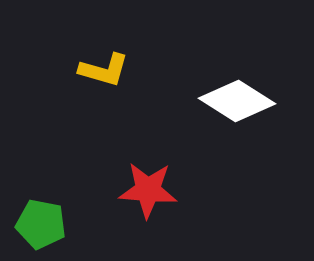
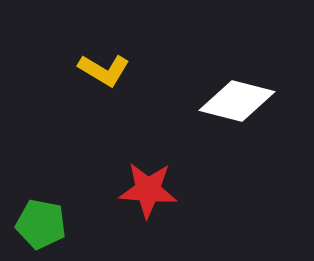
yellow L-shape: rotated 15 degrees clockwise
white diamond: rotated 18 degrees counterclockwise
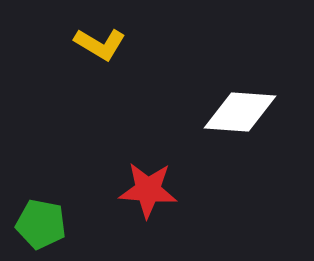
yellow L-shape: moved 4 px left, 26 px up
white diamond: moved 3 px right, 11 px down; rotated 10 degrees counterclockwise
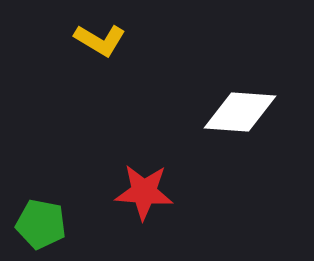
yellow L-shape: moved 4 px up
red star: moved 4 px left, 2 px down
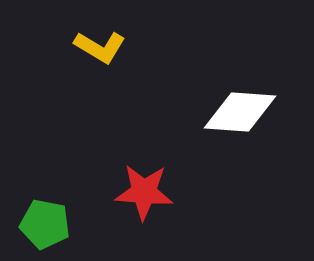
yellow L-shape: moved 7 px down
green pentagon: moved 4 px right
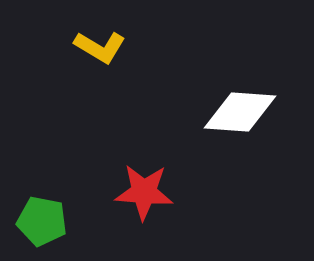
green pentagon: moved 3 px left, 3 px up
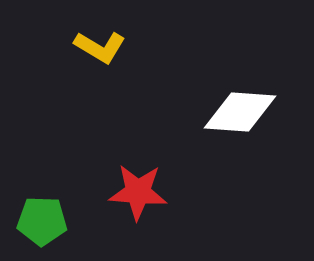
red star: moved 6 px left
green pentagon: rotated 9 degrees counterclockwise
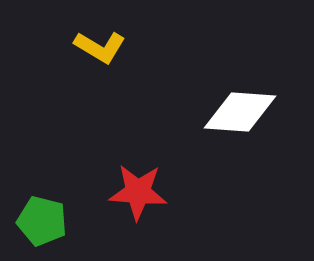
green pentagon: rotated 12 degrees clockwise
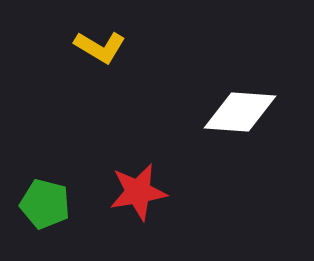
red star: rotated 14 degrees counterclockwise
green pentagon: moved 3 px right, 17 px up
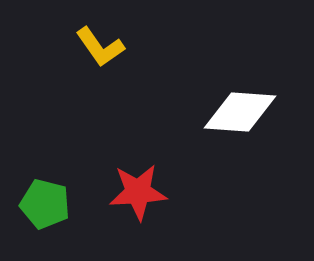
yellow L-shape: rotated 24 degrees clockwise
red star: rotated 6 degrees clockwise
